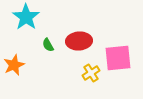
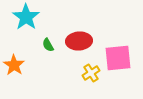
orange star: rotated 15 degrees counterclockwise
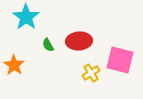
pink square: moved 2 px right, 2 px down; rotated 20 degrees clockwise
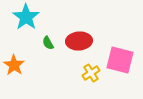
green semicircle: moved 2 px up
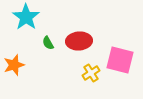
orange star: rotated 20 degrees clockwise
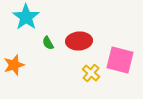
yellow cross: rotated 18 degrees counterclockwise
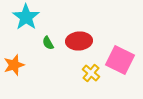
pink square: rotated 12 degrees clockwise
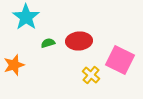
green semicircle: rotated 104 degrees clockwise
yellow cross: moved 2 px down
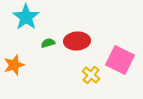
red ellipse: moved 2 px left
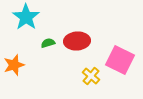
yellow cross: moved 1 px down
